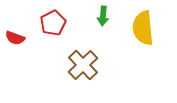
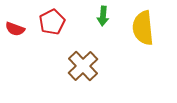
red pentagon: moved 1 px left, 1 px up
red semicircle: moved 9 px up
brown cross: moved 1 px down
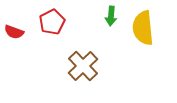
green arrow: moved 8 px right
red semicircle: moved 1 px left, 3 px down
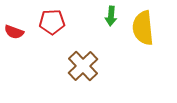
red pentagon: rotated 25 degrees clockwise
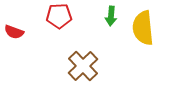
red pentagon: moved 7 px right, 6 px up
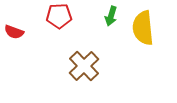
green arrow: rotated 12 degrees clockwise
brown cross: moved 1 px right
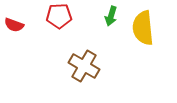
red semicircle: moved 7 px up
brown cross: rotated 16 degrees counterclockwise
